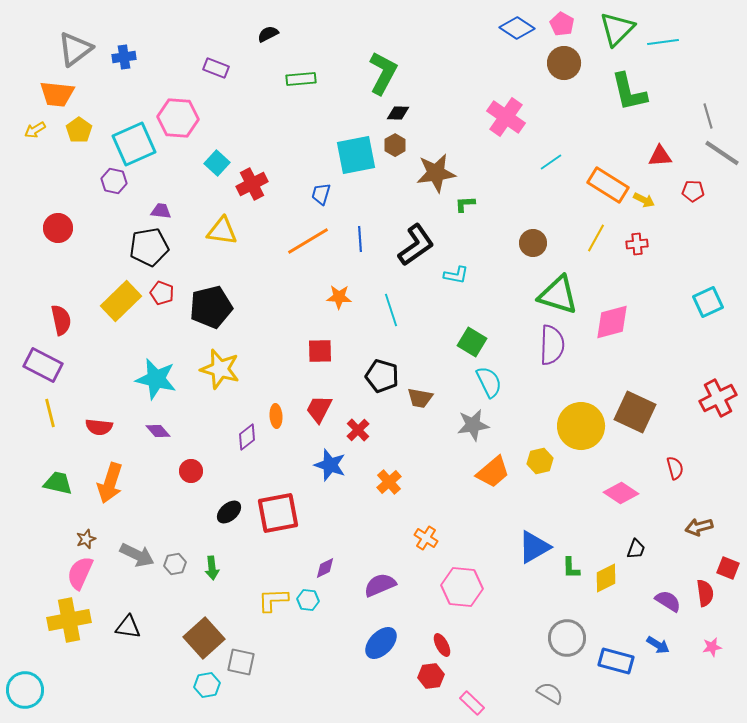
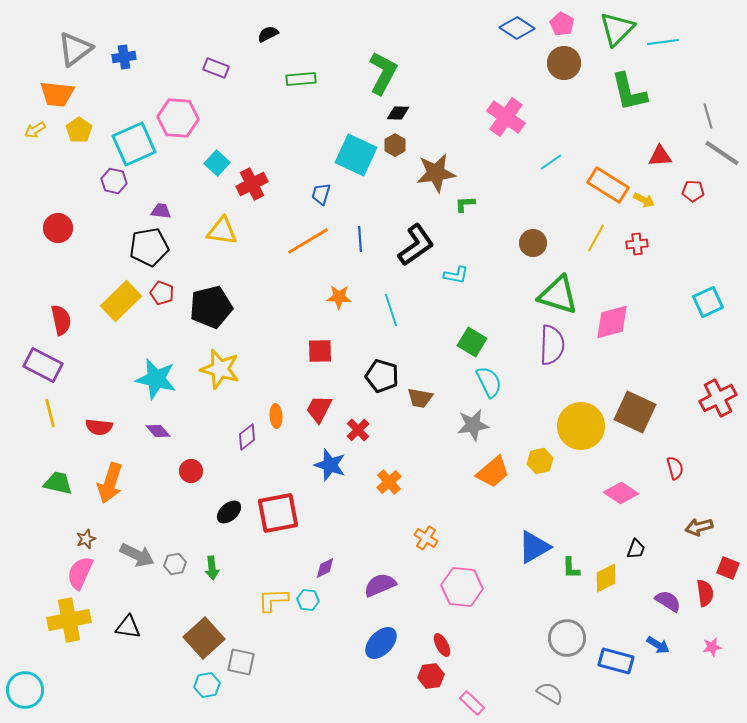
cyan square at (356, 155): rotated 36 degrees clockwise
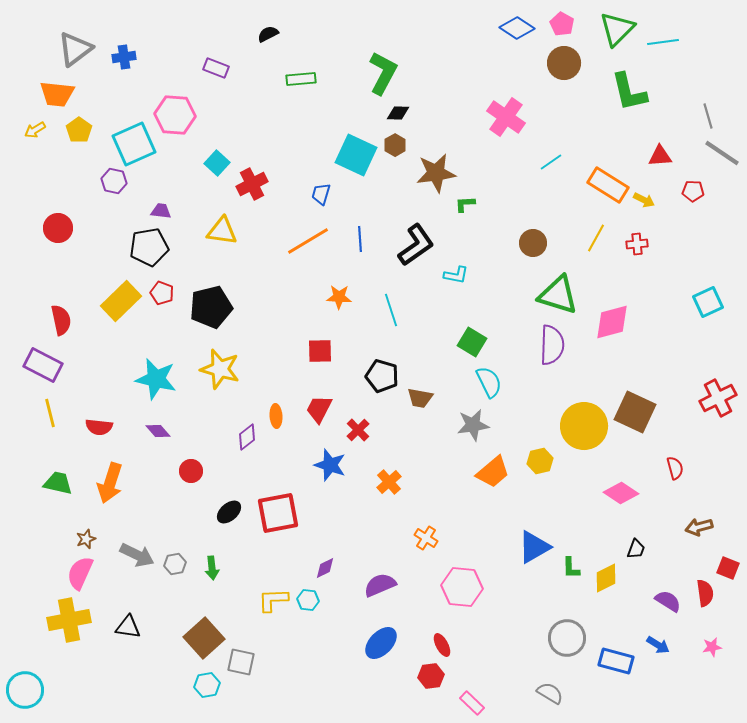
pink hexagon at (178, 118): moved 3 px left, 3 px up
yellow circle at (581, 426): moved 3 px right
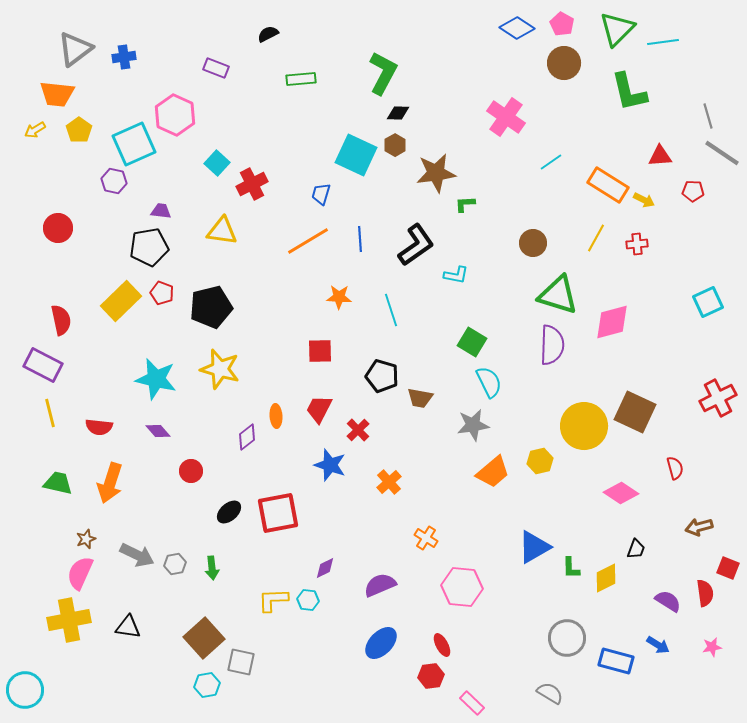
pink hexagon at (175, 115): rotated 21 degrees clockwise
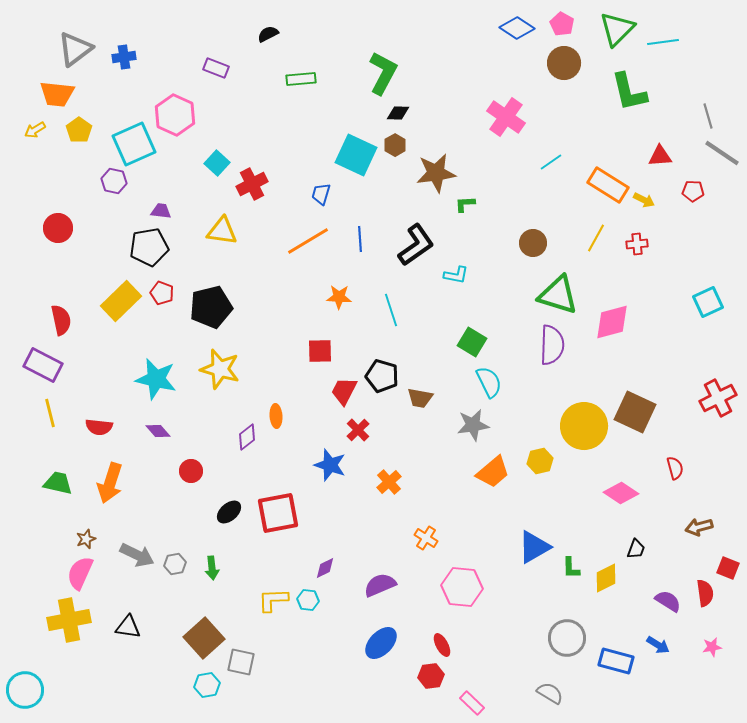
red trapezoid at (319, 409): moved 25 px right, 18 px up
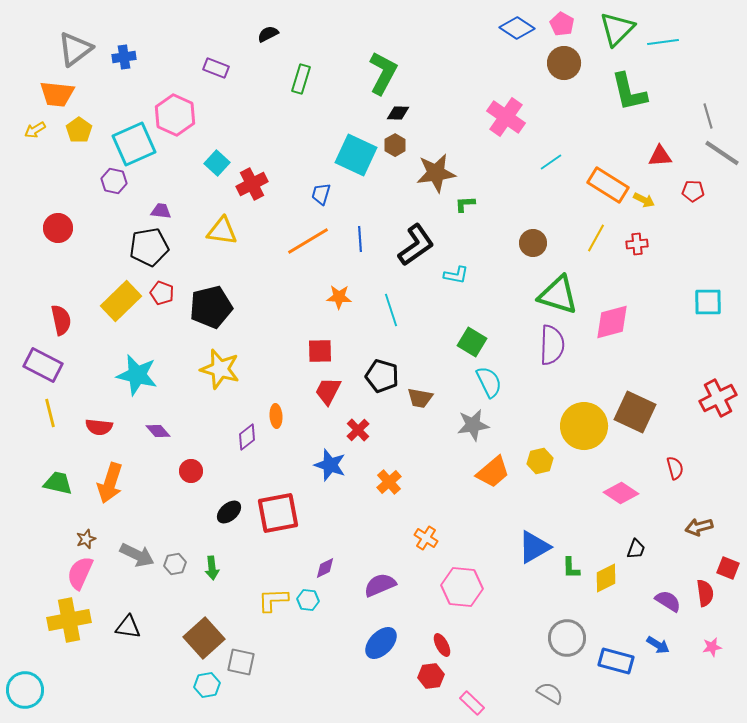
green rectangle at (301, 79): rotated 68 degrees counterclockwise
cyan square at (708, 302): rotated 24 degrees clockwise
cyan star at (156, 379): moved 19 px left, 4 px up
red trapezoid at (344, 391): moved 16 px left
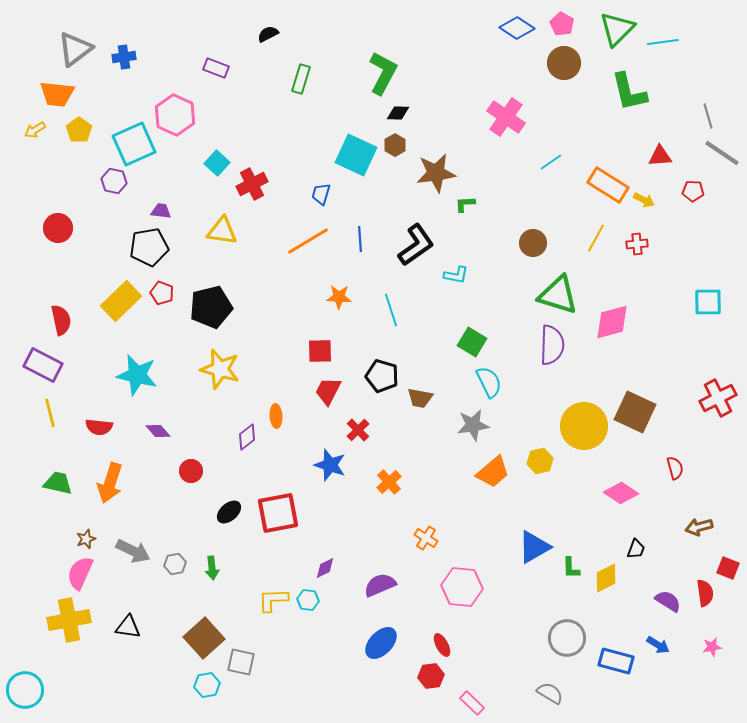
gray arrow at (137, 555): moved 4 px left, 4 px up
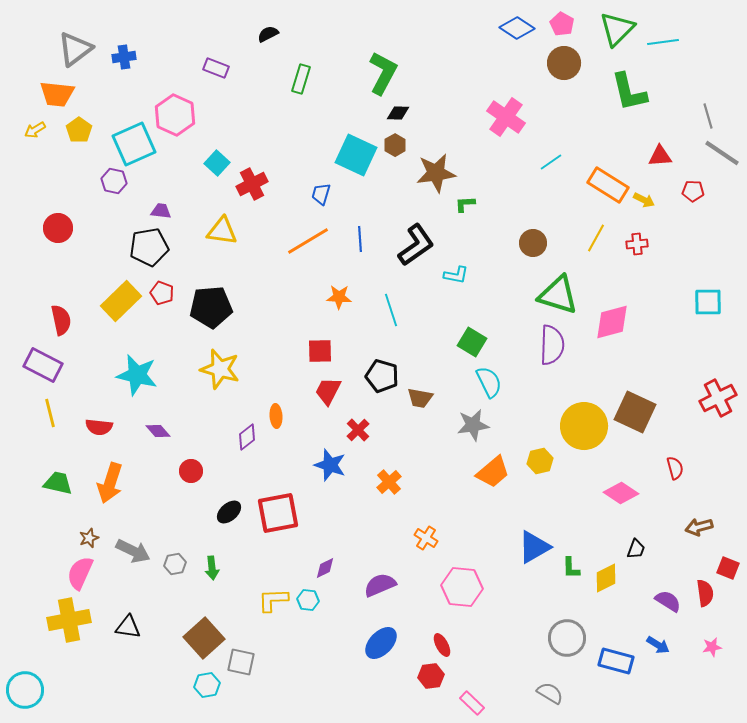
black pentagon at (211, 307): rotated 9 degrees clockwise
brown star at (86, 539): moved 3 px right, 1 px up
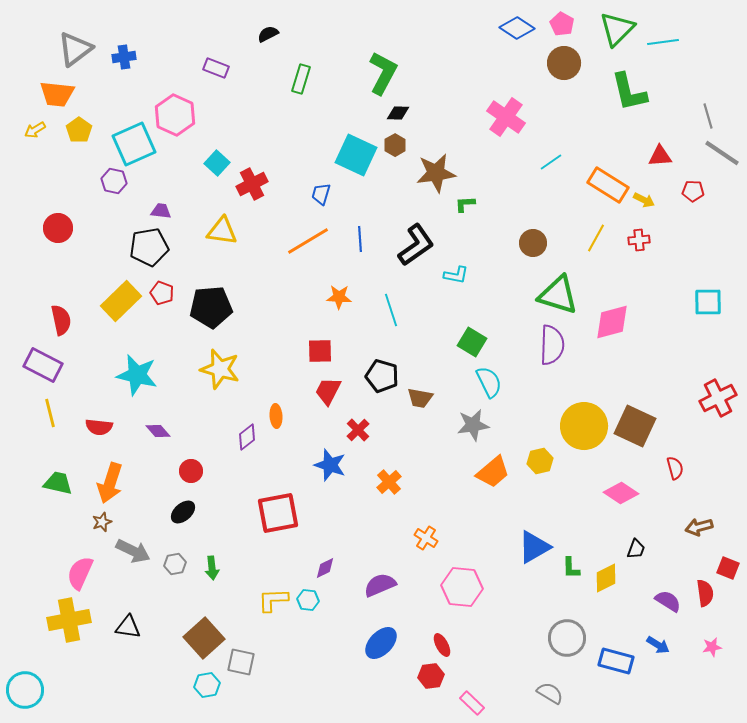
red cross at (637, 244): moved 2 px right, 4 px up
brown square at (635, 412): moved 14 px down
black ellipse at (229, 512): moved 46 px left
brown star at (89, 538): moved 13 px right, 16 px up
